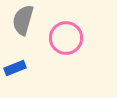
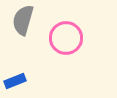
blue rectangle: moved 13 px down
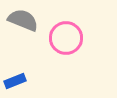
gray semicircle: rotated 96 degrees clockwise
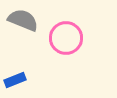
blue rectangle: moved 1 px up
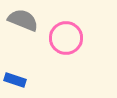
blue rectangle: rotated 40 degrees clockwise
